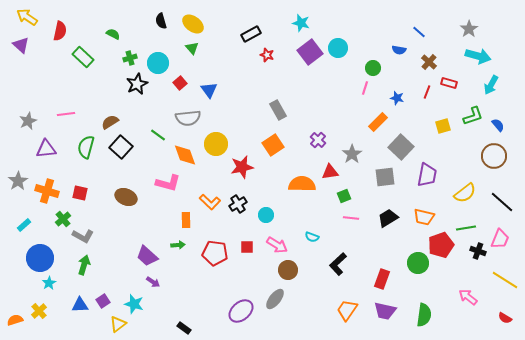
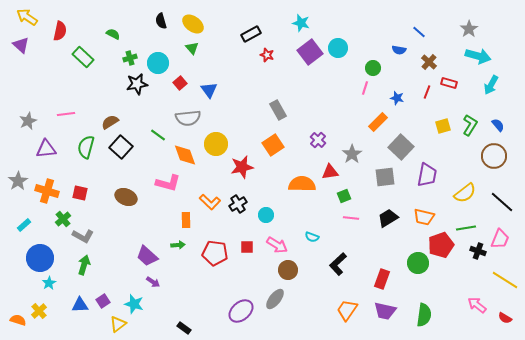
black star at (137, 84): rotated 15 degrees clockwise
green L-shape at (473, 116): moved 3 px left, 9 px down; rotated 40 degrees counterclockwise
pink arrow at (468, 297): moved 9 px right, 8 px down
orange semicircle at (15, 320): moved 3 px right; rotated 35 degrees clockwise
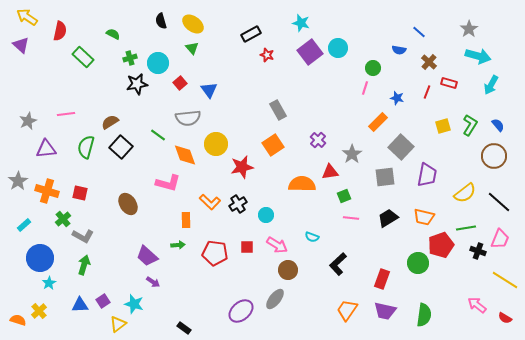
brown ellipse at (126, 197): moved 2 px right, 7 px down; rotated 35 degrees clockwise
black line at (502, 202): moved 3 px left
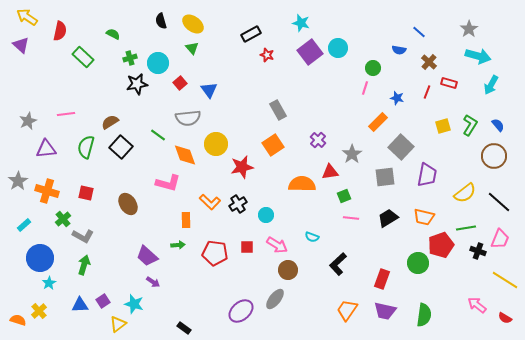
red square at (80, 193): moved 6 px right
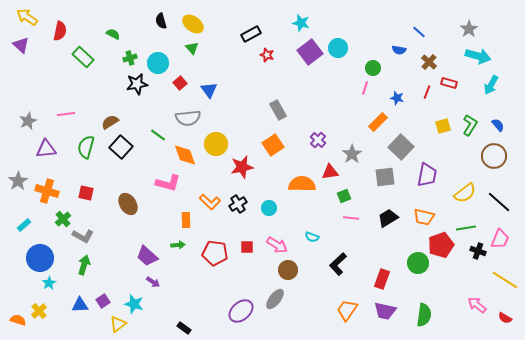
cyan circle at (266, 215): moved 3 px right, 7 px up
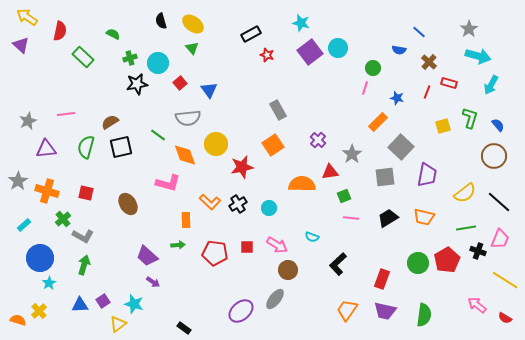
green L-shape at (470, 125): moved 7 px up; rotated 15 degrees counterclockwise
black square at (121, 147): rotated 35 degrees clockwise
red pentagon at (441, 245): moved 6 px right, 15 px down; rotated 10 degrees counterclockwise
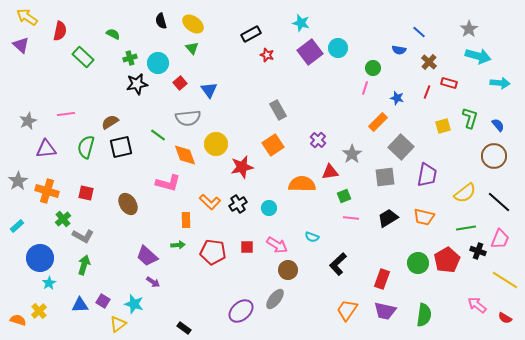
cyan arrow at (491, 85): moved 9 px right, 2 px up; rotated 114 degrees counterclockwise
cyan rectangle at (24, 225): moved 7 px left, 1 px down
red pentagon at (215, 253): moved 2 px left, 1 px up
purple square at (103, 301): rotated 24 degrees counterclockwise
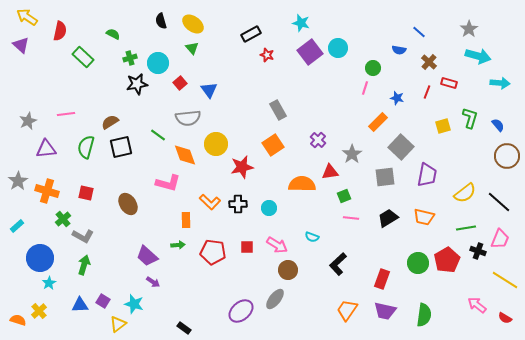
brown circle at (494, 156): moved 13 px right
black cross at (238, 204): rotated 30 degrees clockwise
